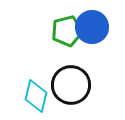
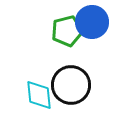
blue circle: moved 5 px up
cyan diamond: moved 3 px right, 1 px up; rotated 20 degrees counterclockwise
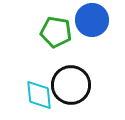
blue circle: moved 2 px up
green pentagon: moved 11 px left, 1 px down; rotated 24 degrees clockwise
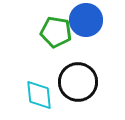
blue circle: moved 6 px left
black circle: moved 7 px right, 3 px up
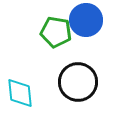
cyan diamond: moved 19 px left, 2 px up
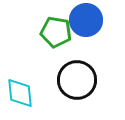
black circle: moved 1 px left, 2 px up
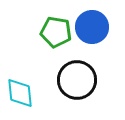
blue circle: moved 6 px right, 7 px down
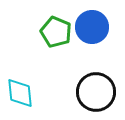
green pentagon: rotated 12 degrees clockwise
black circle: moved 19 px right, 12 px down
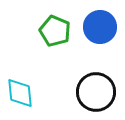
blue circle: moved 8 px right
green pentagon: moved 1 px left, 1 px up
